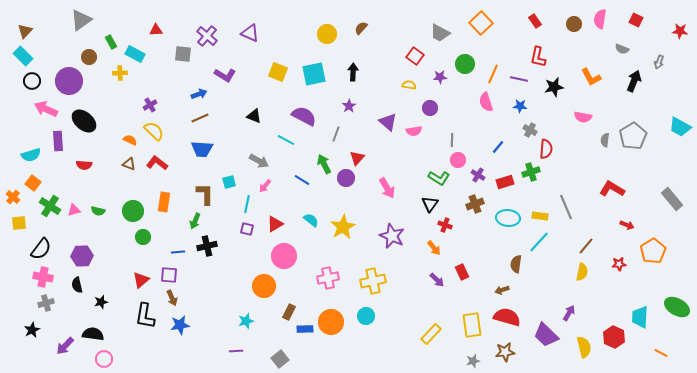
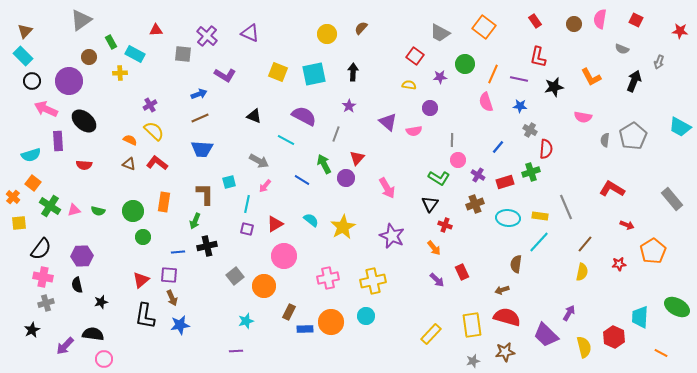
orange square at (481, 23): moved 3 px right, 4 px down; rotated 10 degrees counterclockwise
brown line at (586, 246): moved 1 px left, 2 px up
gray square at (280, 359): moved 45 px left, 83 px up
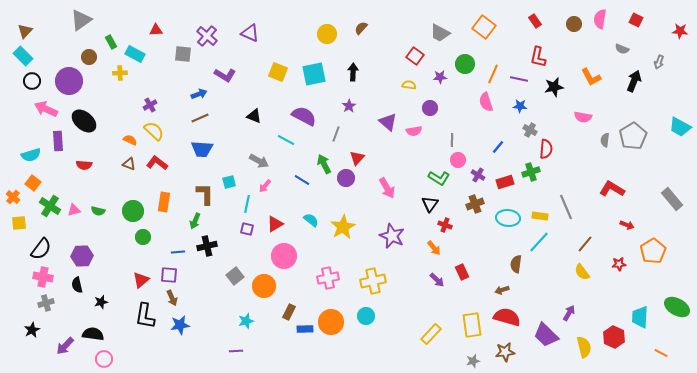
yellow semicircle at (582, 272): rotated 132 degrees clockwise
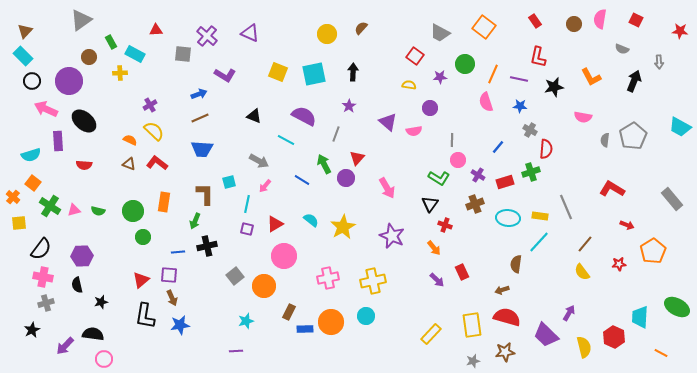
gray arrow at (659, 62): rotated 24 degrees counterclockwise
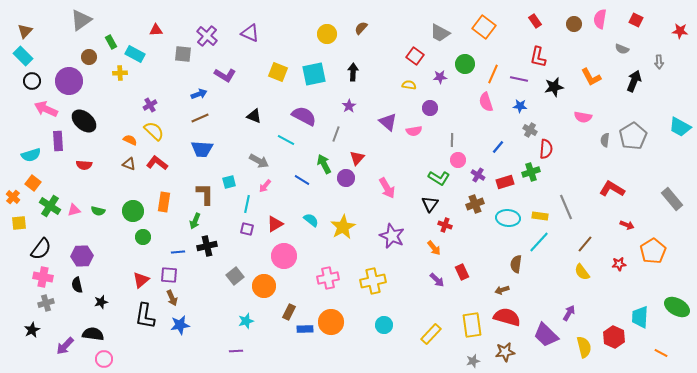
cyan circle at (366, 316): moved 18 px right, 9 px down
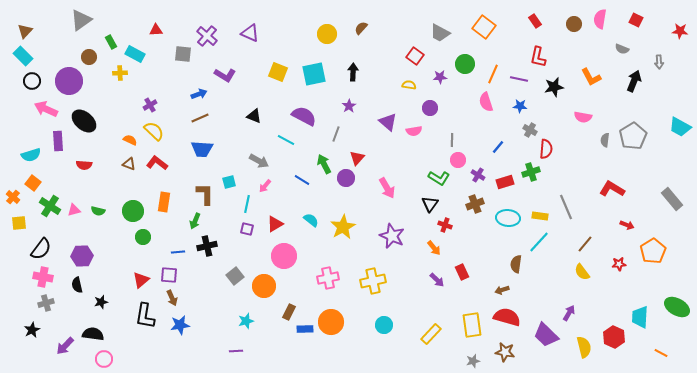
brown star at (505, 352): rotated 18 degrees clockwise
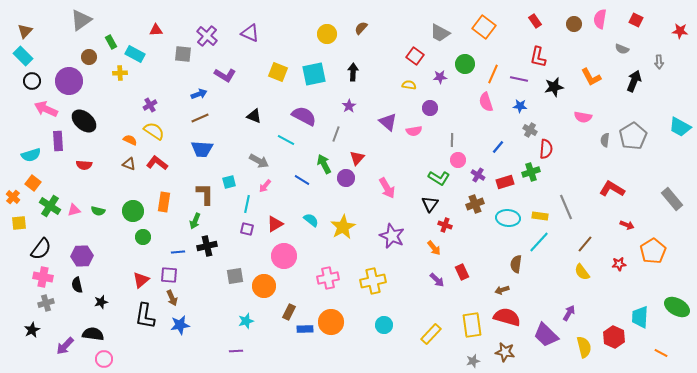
yellow semicircle at (154, 131): rotated 10 degrees counterclockwise
gray square at (235, 276): rotated 30 degrees clockwise
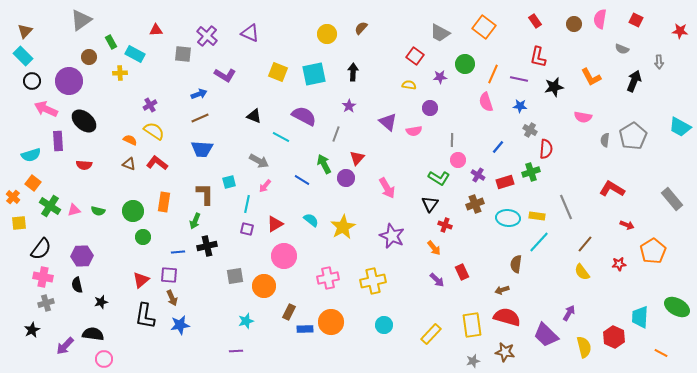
cyan line at (286, 140): moved 5 px left, 3 px up
yellow rectangle at (540, 216): moved 3 px left
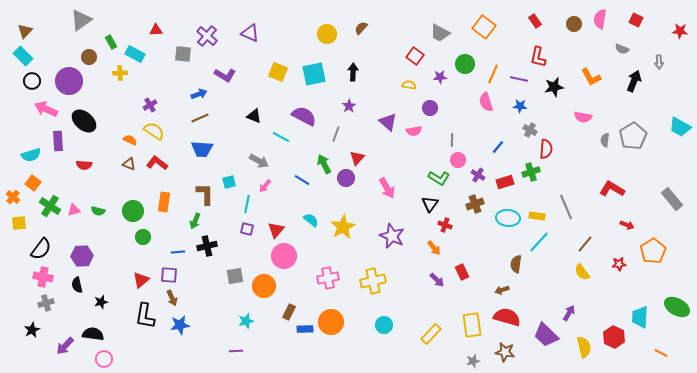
red triangle at (275, 224): moved 1 px right, 6 px down; rotated 18 degrees counterclockwise
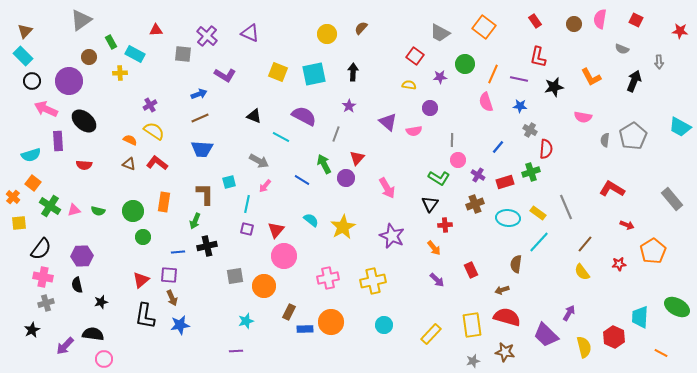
yellow rectangle at (537, 216): moved 1 px right, 3 px up; rotated 28 degrees clockwise
red cross at (445, 225): rotated 24 degrees counterclockwise
red rectangle at (462, 272): moved 9 px right, 2 px up
